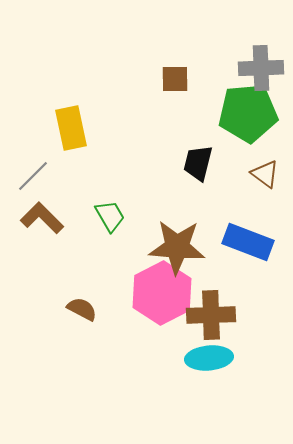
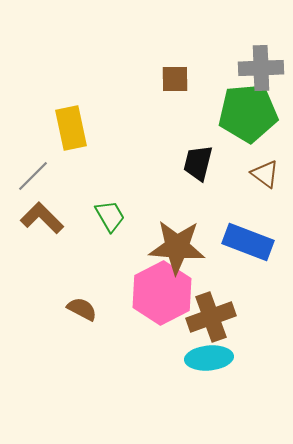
brown cross: moved 2 px down; rotated 18 degrees counterclockwise
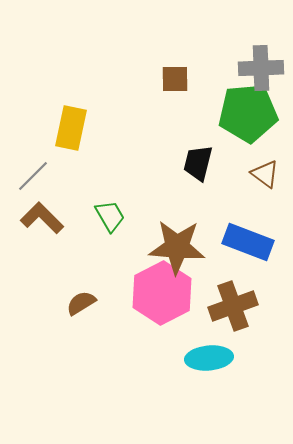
yellow rectangle: rotated 24 degrees clockwise
brown semicircle: moved 1 px left, 6 px up; rotated 60 degrees counterclockwise
brown cross: moved 22 px right, 11 px up
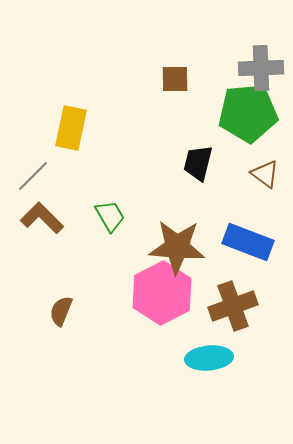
brown semicircle: moved 20 px left, 8 px down; rotated 36 degrees counterclockwise
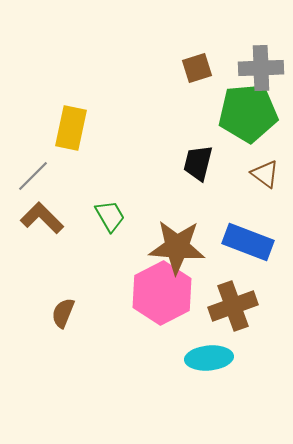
brown square: moved 22 px right, 11 px up; rotated 16 degrees counterclockwise
brown semicircle: moved 2 px right, 2 px down
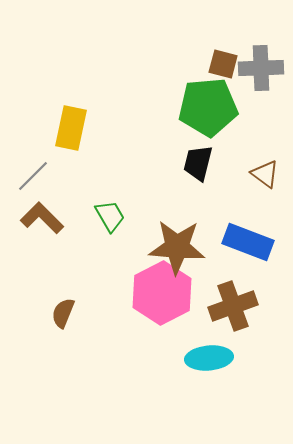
brown square: moved 26 px right, 4 px up; rotated 32 degrees clockwise
green pentagon: moved 40 px left, 6 px up
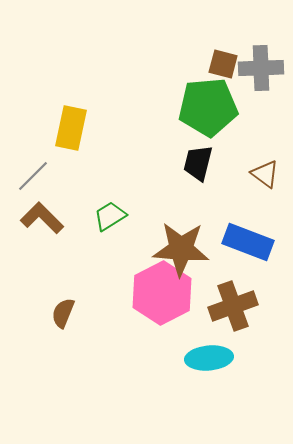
green trapezoid: rotated 92 degrees counterclockwise
brown star: moved 4 px right, 2 px down
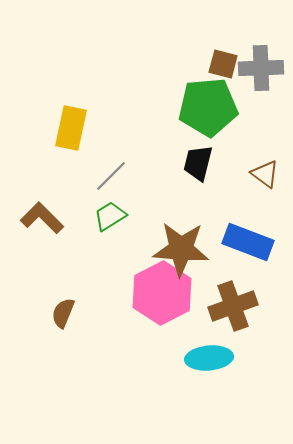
gray line: moved 78 px right
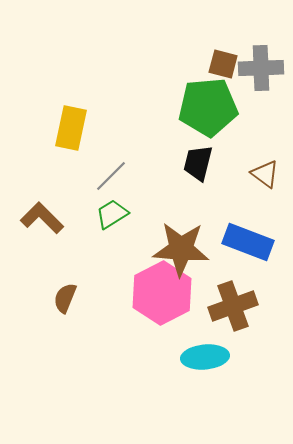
green trapezoid: moved 2 px right, 2 px up
brown semicircle: moved 2 px right, 15 px up
cyan ellipse: moved 4 px left, 1 px up
